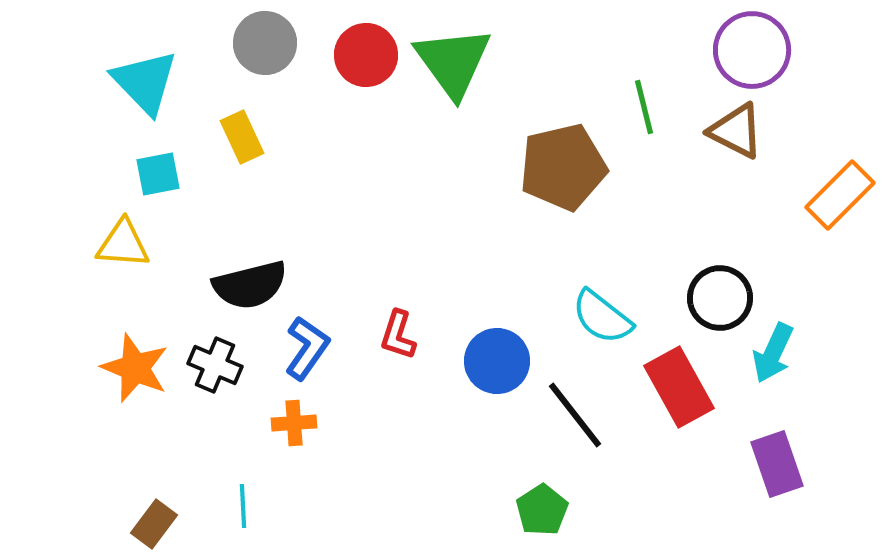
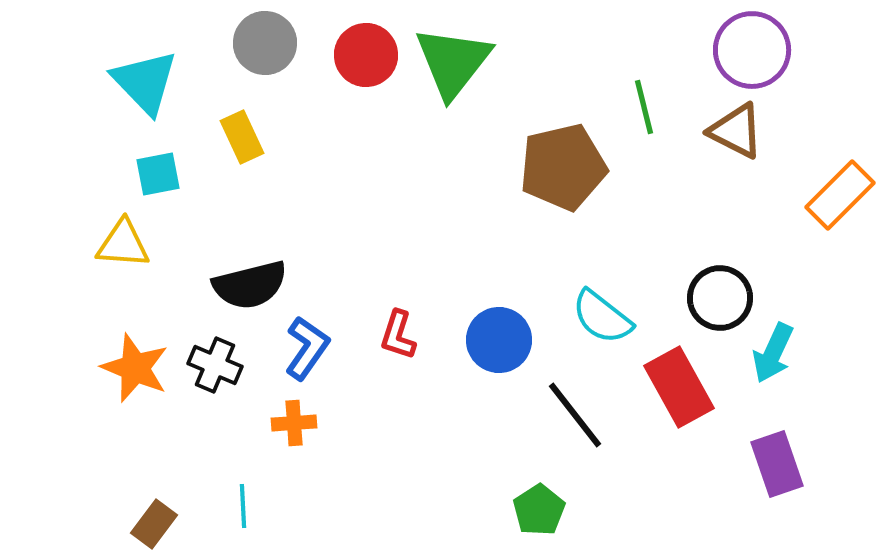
green triangle: rotated 14 degrees clockwise
blue circle: moved 2 px right, 21 px up
green pentagon: moved 3 px left
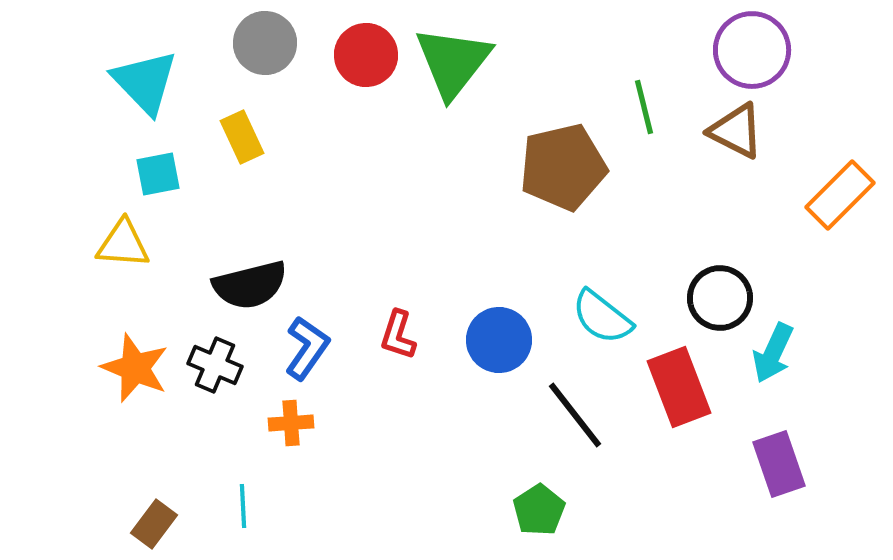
red rectangle: rotated 8 degrees clockwise
orange cross: moved 3 px left
purple rectangle: moved 2 px right
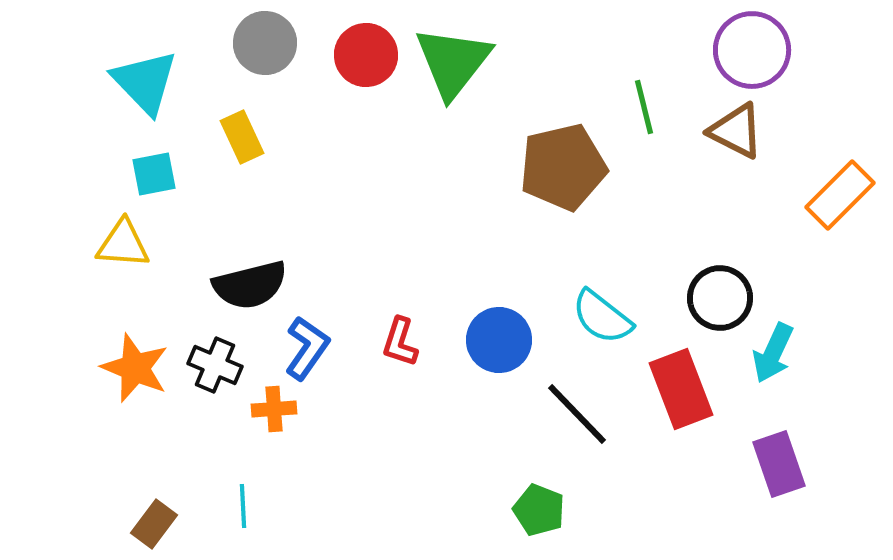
cyan square: moved 4 px left
red L-shape: moved 2 px right, 7 px down
red rectangle: moved 2 px right, 2 px down
black line: moved 2 px right, 1 px up; rotated 6 degrees counterclockwise
orange cross: moved 17 px left, 14 px up
green pentagon: rotated 18 degrees counterclockwise
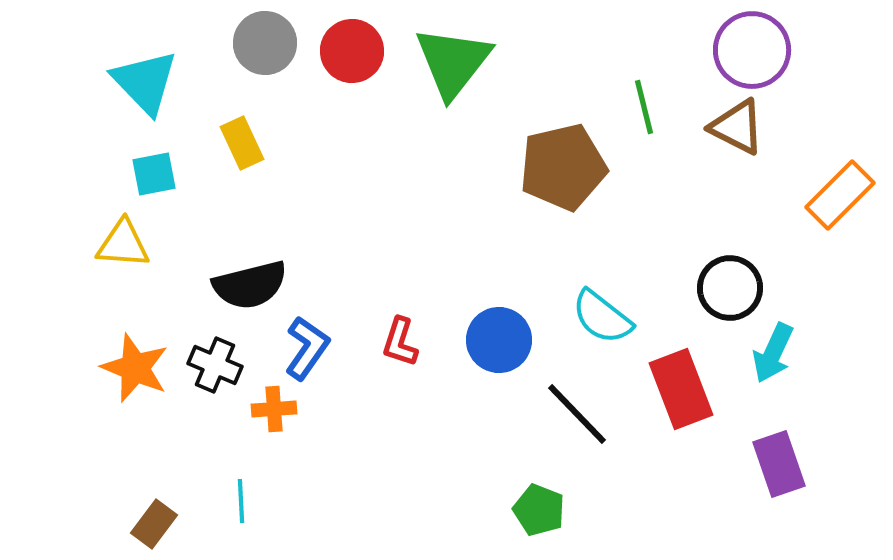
red circle: moved 14 px left, 4 px up
brown triangle: moved 1 px right, 4 px up
yellow rectangle: moved 6 px down
black circle: moved 10 px right, 10 px up
cyan line: moved 2 px left, 5 px up
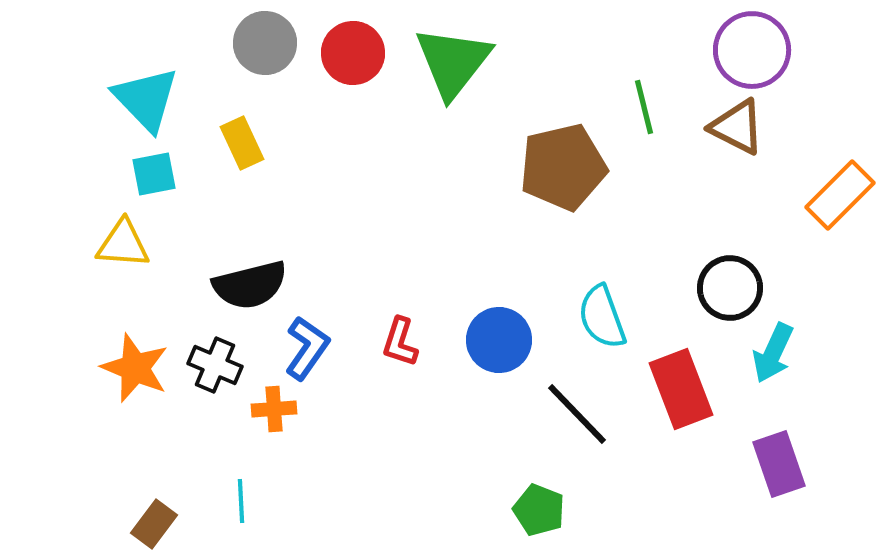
red circle: moved 1 px right, 2 px down
cyan triangle: moved 1 px right, 17 px down
cyan semicircle: rotated 32 degrees clockwise
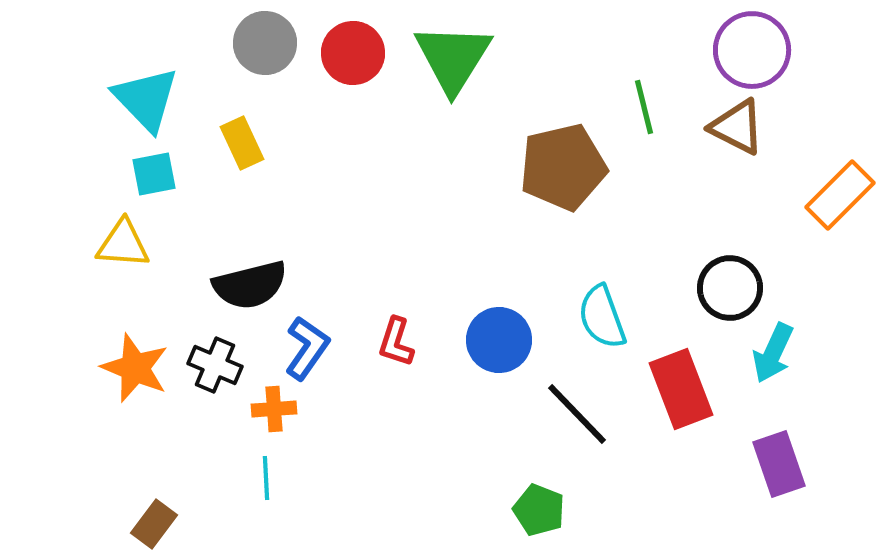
green triangle: moved 4 px up; rotated 6 degrees counterclockwise
red L-shape: moved 4 px left
cyan line: moved 25 px right, 23 px up
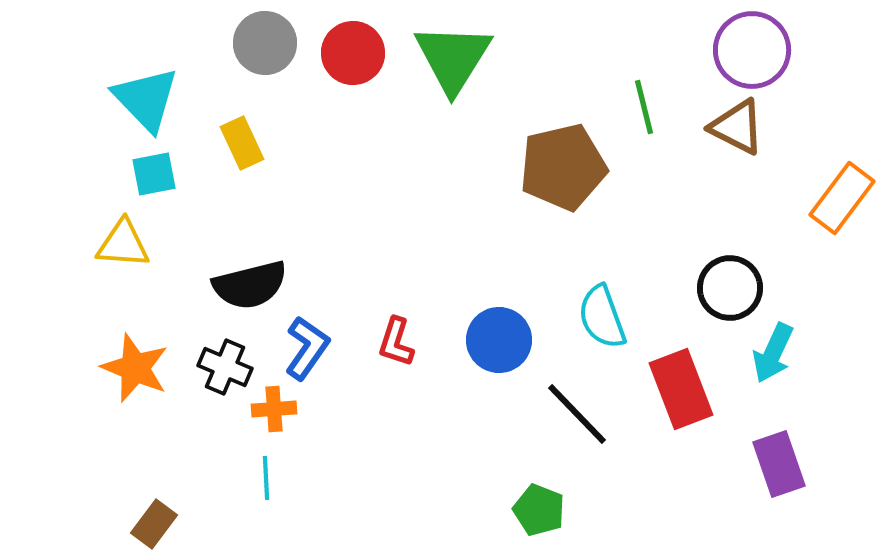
orange rectangle: moved 2 px right, 3 px down; rotated 8 degrees counterclockwise
black cross: moved 10 px right, 2 px down
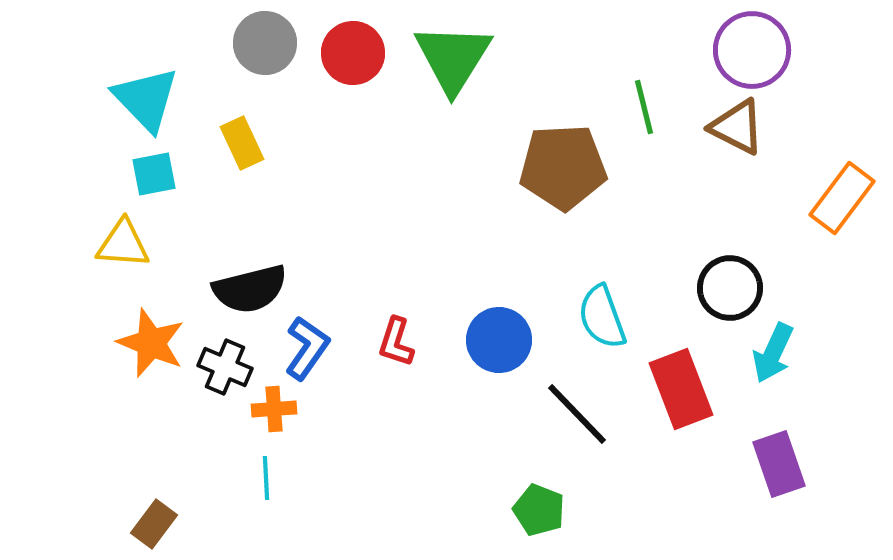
brown pentagon: rotated 10 degrees clockwise
black semicircle: moved 4 px down
orange star: moved 16 px right, 25 px up
